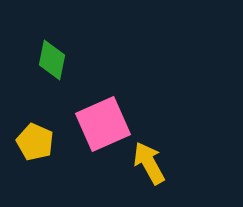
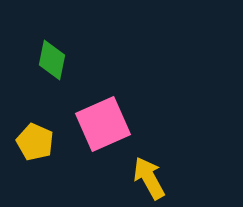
yellow arrow: moved 15 px down
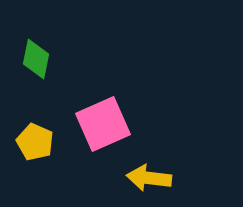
green diamond: moved 16 px left, 1 px up
yellow arrow: rotated 54 degrees counterclockwise
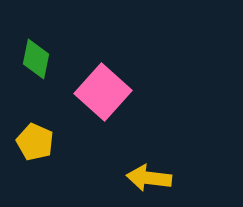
pink square: moved 32 px up; rotated 24 degrees counterclockwise
